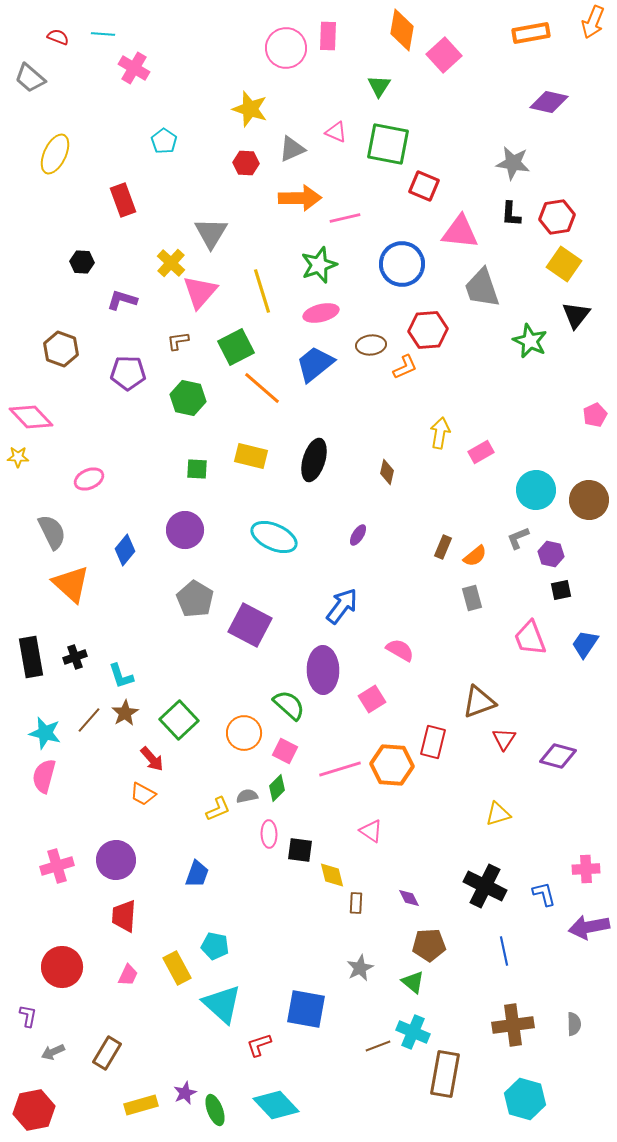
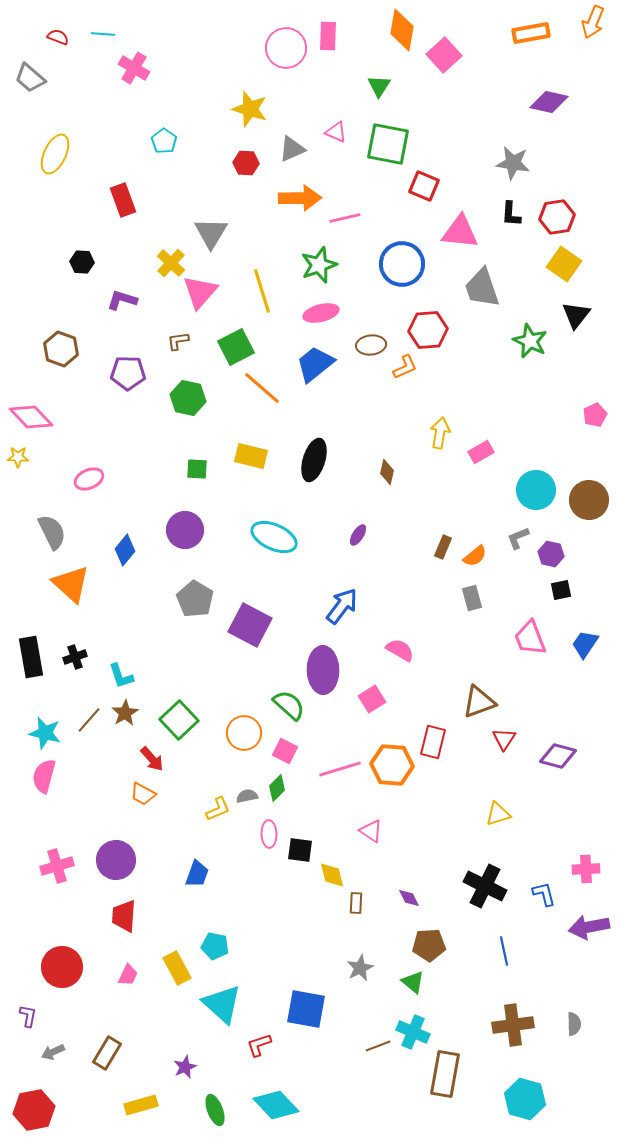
purple star at (185, 1093): moved 26 px up
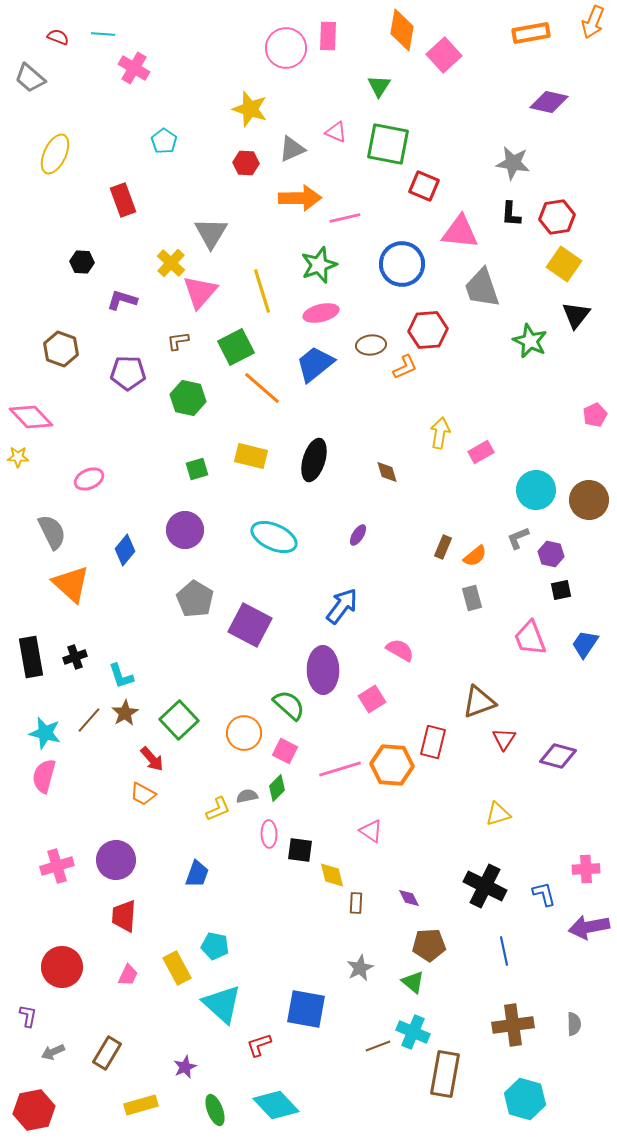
green square at (197, 469): rotated 20 degrees counterclockwise
brown diamond at (387, 472): rotated 30 degrees counterclockwise
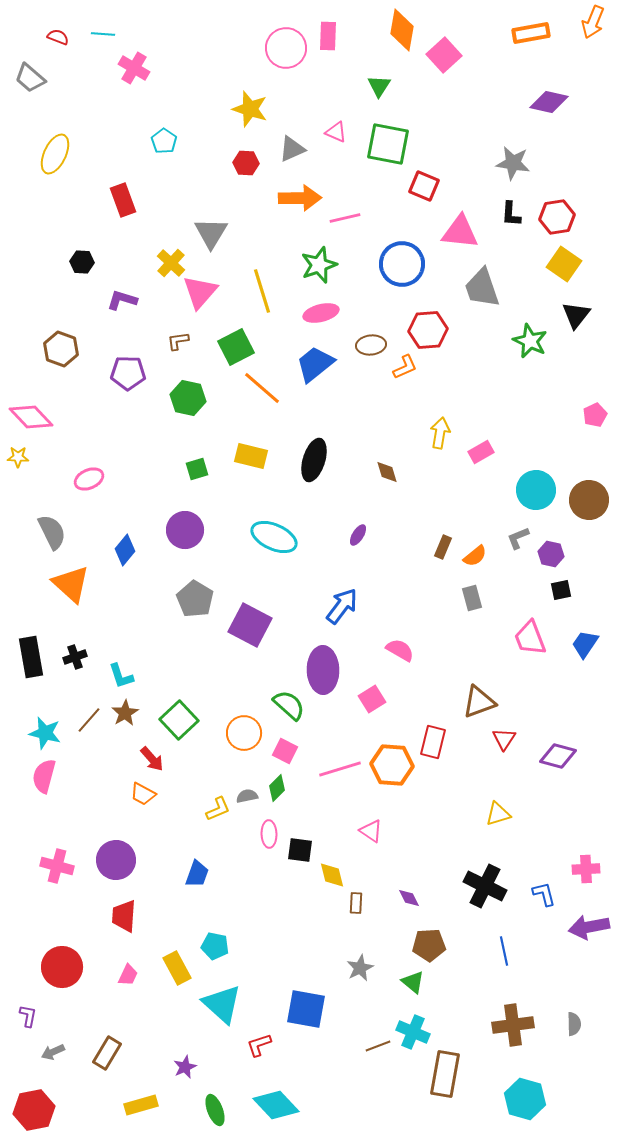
pink cross at (57, 866): rotated 32 degrees clockwise
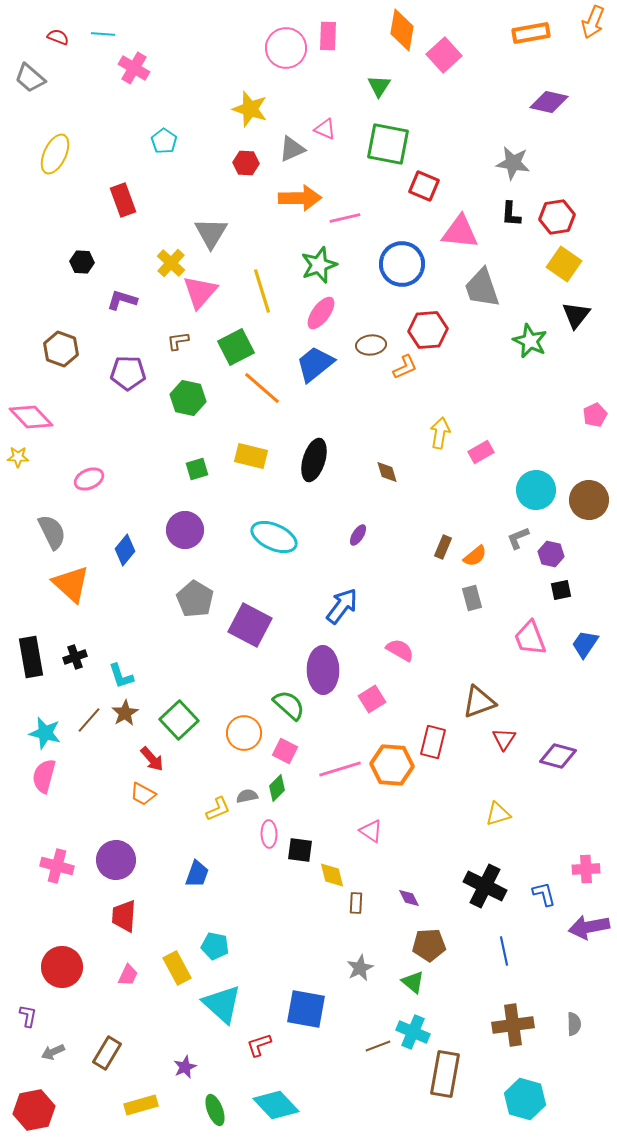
pink triangle at (336, 132): moved 11 px left, 3 px up
pink ellipse at (321, 313): rotated 40 degrees counterclockwise
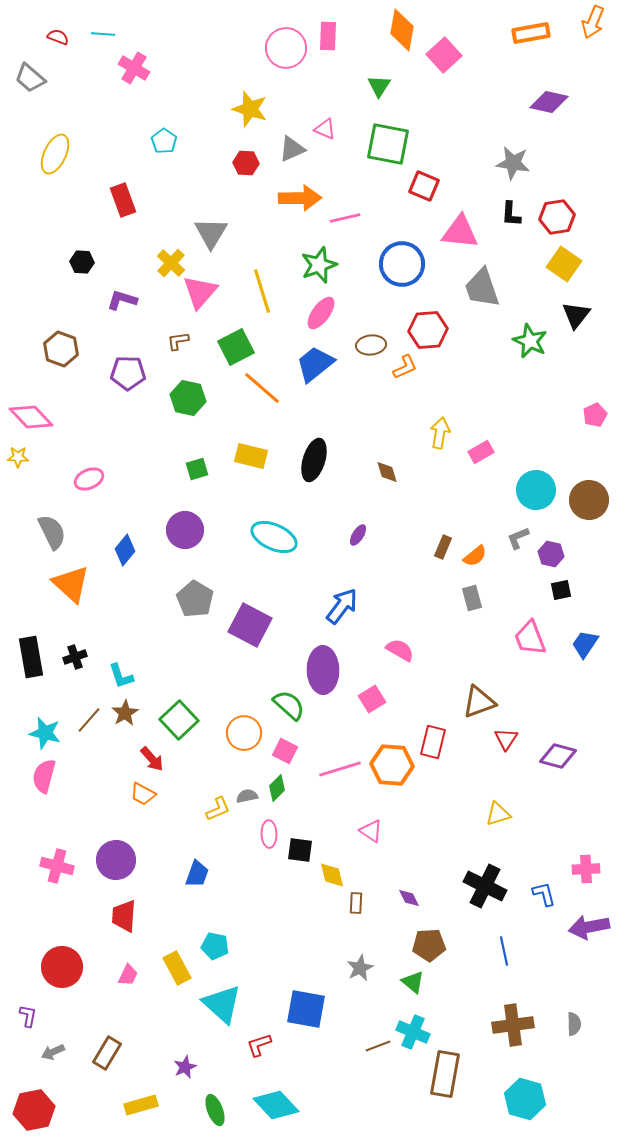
red triangle at (504, 739): moved 2 px right
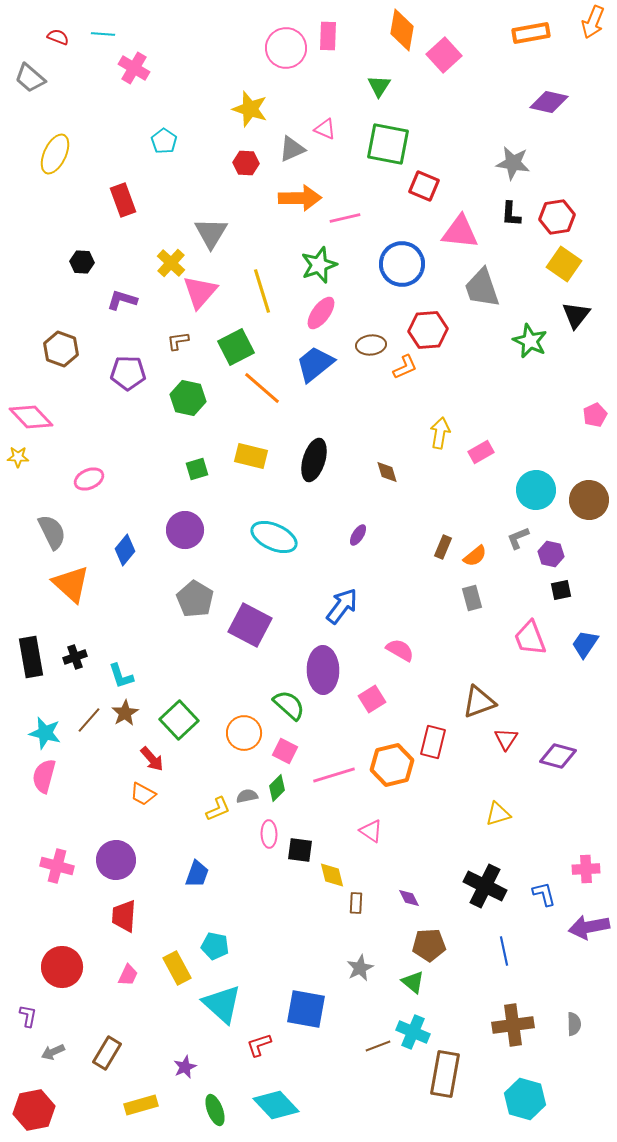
orange hexagon at (392, 765): rotated 18 degrees counterclockwise
pink line at (340, 769): moved 6 px left, 6 px down
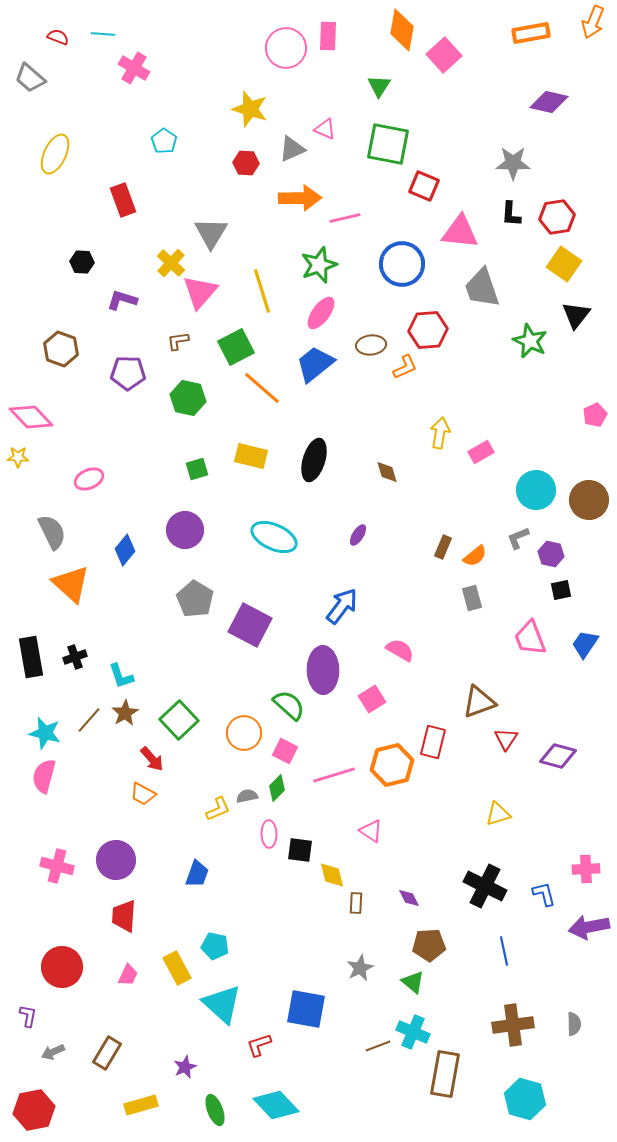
gray star at (513, 163): rotated 8 degrees counterclockwise
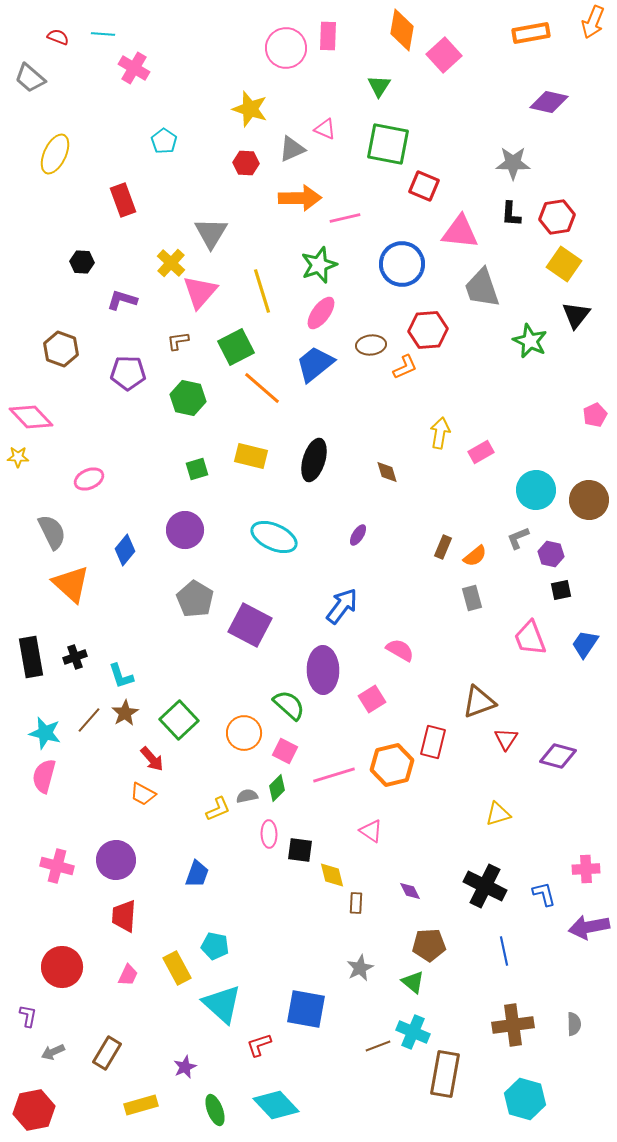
purple diamond at (409, 898): moved 1 px right, 7 px up
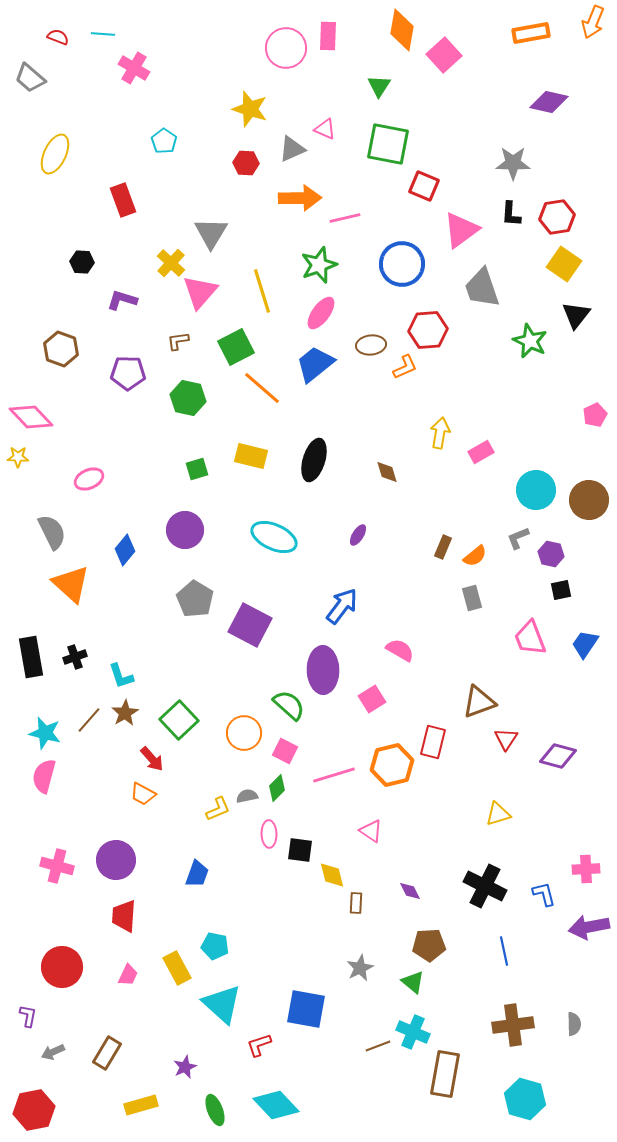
pink triangle at (460, 232): moved 1 px right, 2 px up; rotated 42 degrees counterclockwise
